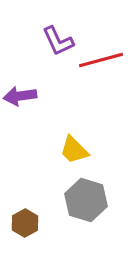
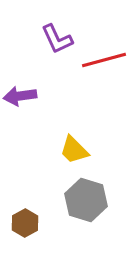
purple L-shape: moved 1 px left, 2 px up
red line: moved 3 px right
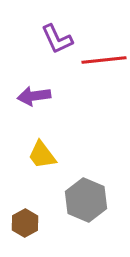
red line: rotated 9 degrees clockwise
purple arrow: moved 14 px right
yellow trapezoid: moved 32 px left, 5 px down; rotated 8 degrees clockwise
gray hexagon: rotated 6 degrees clockwise
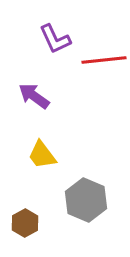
purple L-shape: moved 2 px left
purple arrow: rotated 44 degrees clockwise
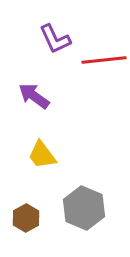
gray hexagon: moved 2 px left, 8 px down
brown hexagon: moved 1 px right, 5 px up
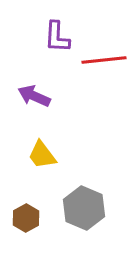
purple L-shape: moved 2 px right, 2 px up; rotated 28 degrees clockwise
purple arrow: rotated 12 degrees counterclockwise
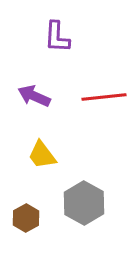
red line: moved 37 px down
gray hexagon: moved 5 px up; rotated 6 degrees clockwise
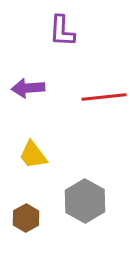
purple L-shape: moved 5 px right, 6 px up
purple arrow: moved 6 px left, 8 px up; rotated 28 degrees counterclockwise
yellow trapezoid: moved 9 px left
gray hexagon: moved 1 px right, 2 px up
